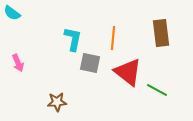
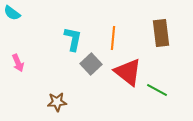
gray square: moved 1 px right, 1 px down; rotated 35 degrees clockwise
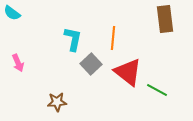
brown rectangle: moved 4 px right, 14 px up
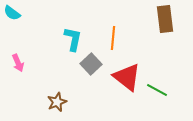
red triangle: moved 1 px left, 5 px down
brown star: rotated 18 degrees counterclockwise
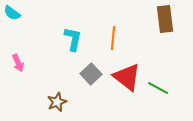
gray square: moved 10 px down
green line: moved 1 px right, 2 px up
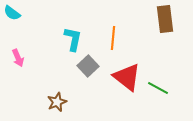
pink arrow: moved 5 px up
gray square: moved 3 px left, 8 px up
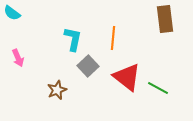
brown star: moved 12 px up
